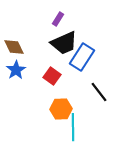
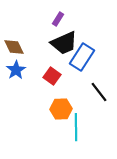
cyan line: moved 3 px right
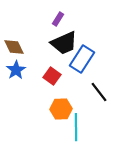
blue rectangle: moved 2 px down
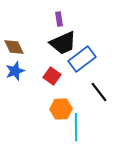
purple rectangle: moved 1 px right; rotated 40 degrees counterclockwise
black trapezoid: moved 1 px left
blue rectangle: rotated 20 degrees clockwise
blue star: moved 1 px left, 1 px down; rotated 12 degrees clockwise
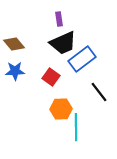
brown diamond: moved 3 px up; rotated 15 degrees counterclockwise
blue star: rotated 18 degrees clockwise
red square: moved 1 px left, 1 px down
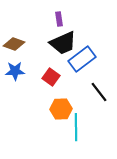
brown diamond: rotated 30 degrees counterclockwise
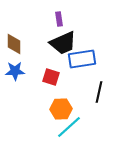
brown diamond: rotated 70 degrees clockwise
blue rectangle: rotated 28 degrees clockwise
red square: rotated 18 degrees counterclockwise
black line: rotated 50 degrees clockwise
cyan line: moved 7 px left; rotated 48 degrees clockwise
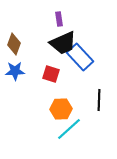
brown diamond: rotated 20 degrees clockwise
blue rectangle: moved 2 px left, 2 px up; rotated 56 degrees clockwise
red square: moved 3 px up
black line: moved 8 px down; rotated 10 degrees counterclockwise
cyan line: moved 2 px down
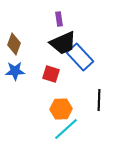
cyan line: moved 3 px left
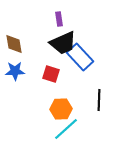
brown diamond: rotated 30 degrees counterclockwise
